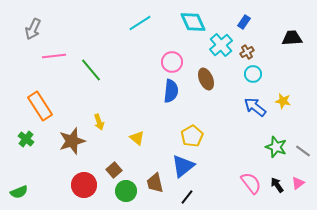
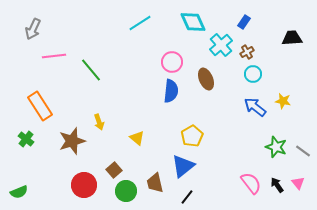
pink triangle: rotated 32 degrees counterclockwise
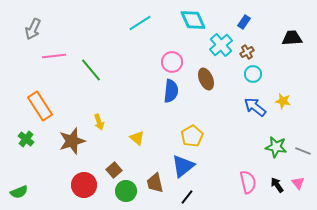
cyan diamond: moved 2 px up
green star: rotated 10 degrees counterclockwise
gray line: rotated 14 degrees counterclockwise
pink semicircle: moved 3 px left, 1 px up; rotated 25 degrees clockwise
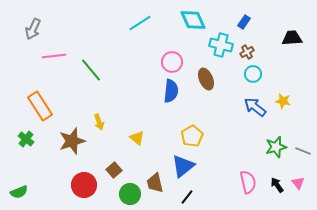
cyan cross: rotated 35 degrees counterclockwise
green star: rotated 25 degrees counterclockwise
green circle: moved 4 px right, 3 px down
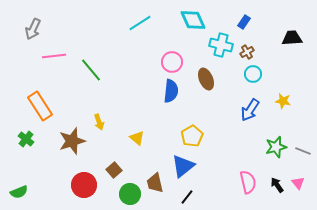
blue arrow: moved 5 px left, 3 px down; rotated 95 degrees counterclockwise
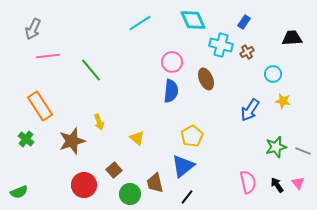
pink line: moved 6 px left
cyan circle: moved 20 px right
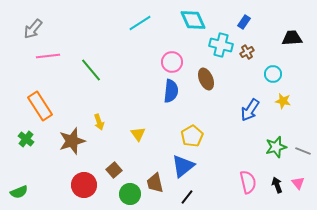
gray arrow: rotated 15 degrees clockwise
yellow triangle: moved 1 px right, 4 px up; rotated 14 degrees clockwise
black arrow: rotated 14 degrees clockwise
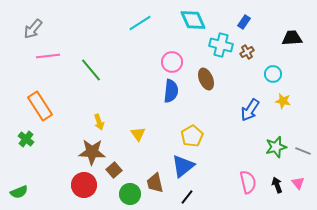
brown star: moved 20 px right, 11 px down; rotated 20 degrees clockwise
